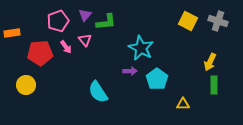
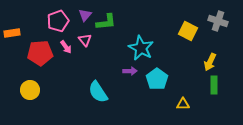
yellow square: moved 10 px down
yellow circle: moved 4 px right, 5 px down
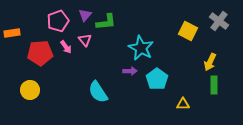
gray cross: moved 1 px right; rotated 18 degrees clockwise
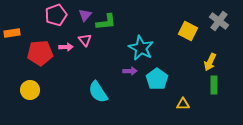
pink pentagon: moved 2 px left, 6 px up
pink arrow: rotated 56 degrees counterclockwise
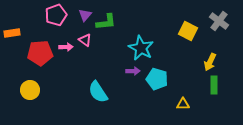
pink triangle: rotated 16 degrees counterclockwise
purple arrow: moved 3 px right
cyan pentagon: rotated 20 degrees counterclockwise
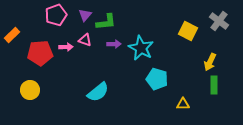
orange rectangle: moved 2 px down; rotated 35 degrees counterclockwise
pink triangle: rotated 16 degrees counterclockwise
purple arrow: moved 19 px left, 27 px up
cyan semicircle: rotated 95 degrees counterclockwise
